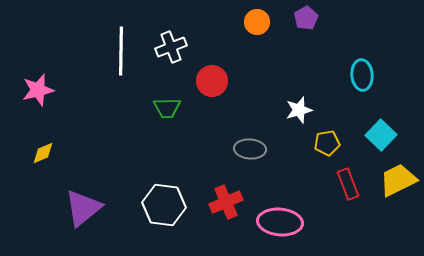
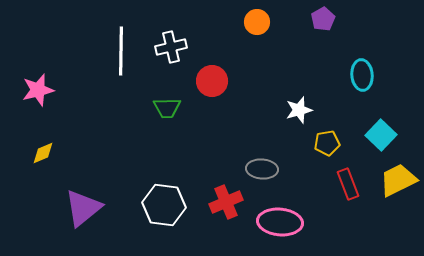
purple pentagon: moved 17 px right, 1 px down
white cross: rotated 8 degrees clockwise
gray ellipse: moved 12 px right, 20 px down
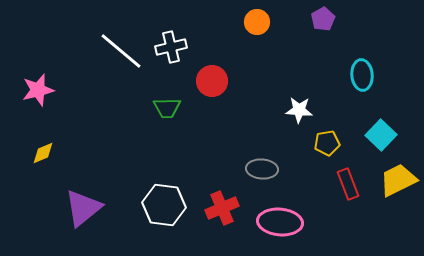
white line: rotated 51 degrees counterclockwise
white star: rotated 20 degrees clockwise
red cross: moved 4 px left, 6 px down
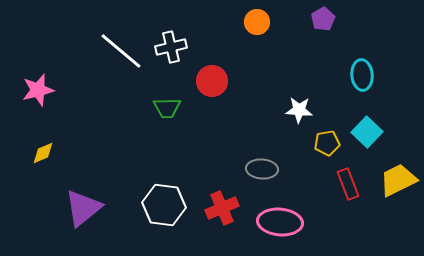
cyan square: moved 14 px left, 3 px up
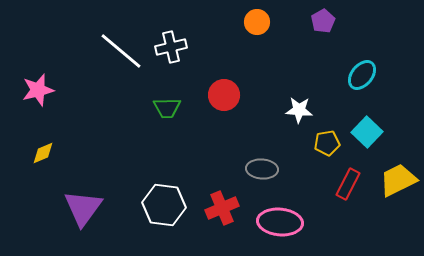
purple pentagon: moved 2 px down
cyan ellipse: rotated 44 degrees clockwise
red circle: moved 12 px right, 14 px down
red rectangle: rotated 48 degrees clockwise
purple triangle: rotated 15 degrees counterclockwise
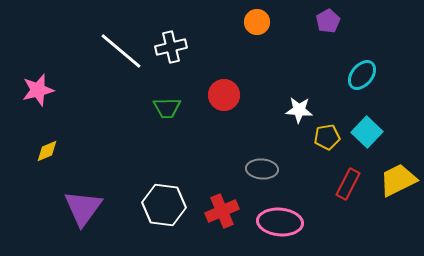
purple pentagon: moved 5 px right
yellow pentagon: moved 6 px up
yellow diamond: moved 4 px right, 2 px up
red cross: moved 3 px down
